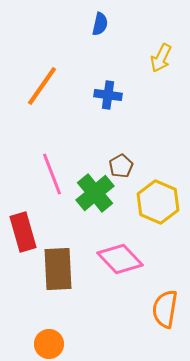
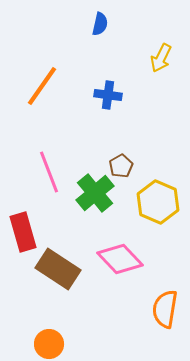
pink line: moved 3 px left, 2 px up
brown rectangle: rotated 54 degrees counterclockwise
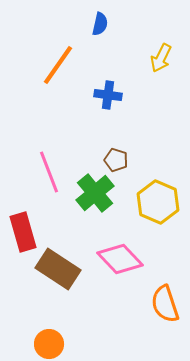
orange line: moved 16 px right, 21 px up
brown pentagon: moved 5 px left, 6 px up; rotated 25 degrees counterclockwise
orange semicircle: moved 5 px up; rotated 27 degrees counterclockwise
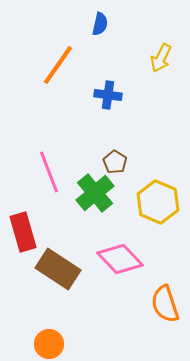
brown pentagon: moved 1 px left, 2 px down; rotated 15 degrees clockwise
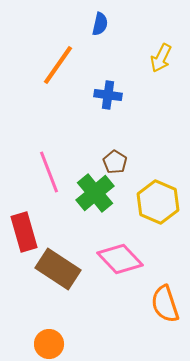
red rectangle: moved 1 px right
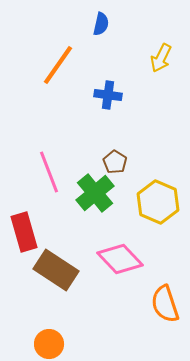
blue semicircle: moved 1 px right
brown rectangle: moved 2 px left, 1 px down
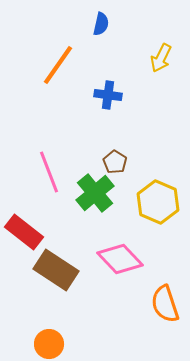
red rectangle: rotated 36 degrees counterclockwise
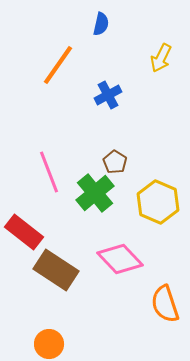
blue cross: rotated 36 degrees counterclockwise
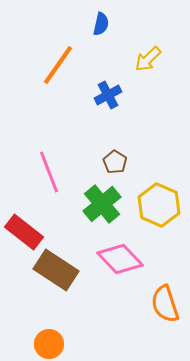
yellow arrow: moved 13 px left, 1 px down; rotated 20 degrees clockwise
green cross: moved 7 px right, 11 px down
yellow hexagon: moved 1 px right, 3 px down
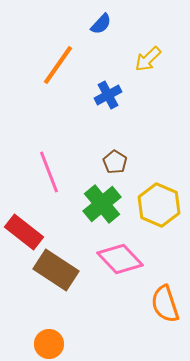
blue semicircle: rotated 30 degrees clockwise
